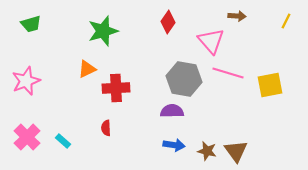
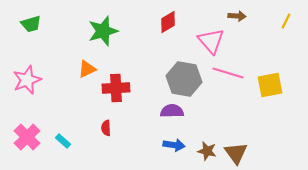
red diamond: rotated 25 degrees clockwise
pink star: moved 1 px right, 1 px up
brown triangle: moved 2 px down
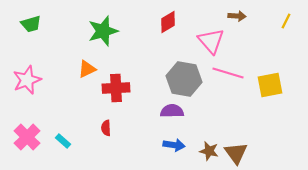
brown star: moved 2 px right
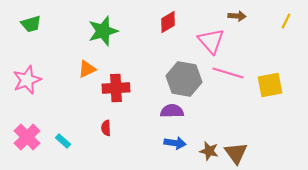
blue arrow: moved 1 px right, 2 px up
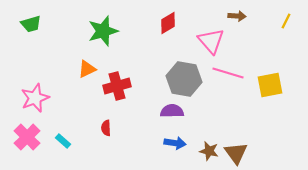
red diamond: moved 1 px down
pink star: moved 8 px right, 18 px down
red cross: moved 1 px right, 2 px up; rotated 12 degrees counterclockwise
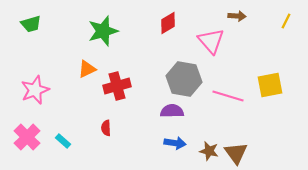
pink line: moved 23 px down
pink star: moved 8 px up
